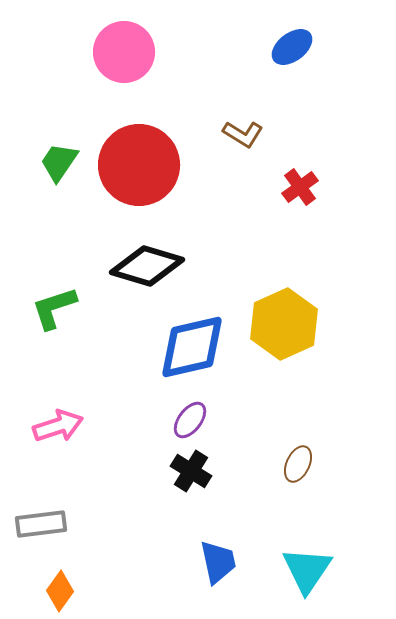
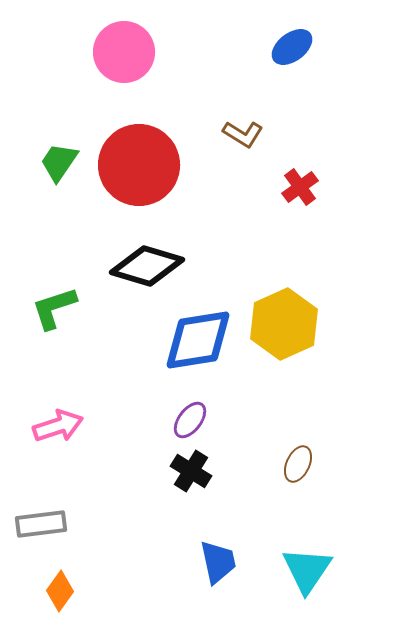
blue diamond: moved 6 px right, 7 px up; rotated 4 degrees clockwise
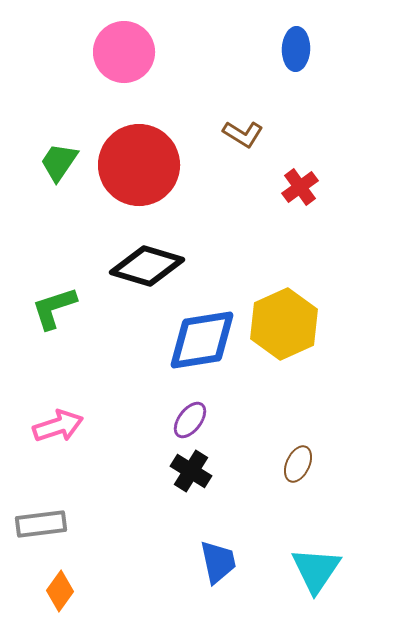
blue ellipse: moved 4 px right, 2 px down; rotated 51 degrees counterclockwise
blue diamond: moved 4 px right
cyan triangle: moved 9 px right
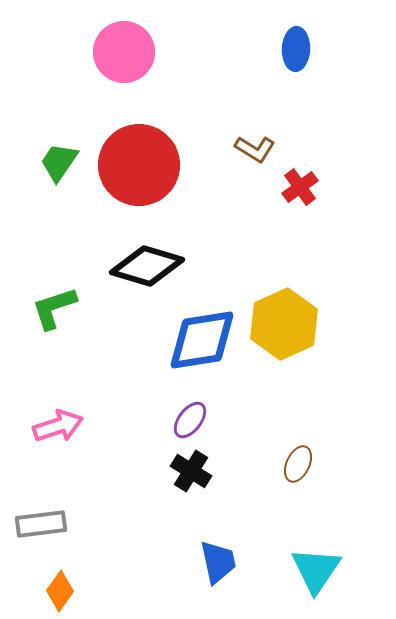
brown L-shape: moved 12 px right, 15 px down
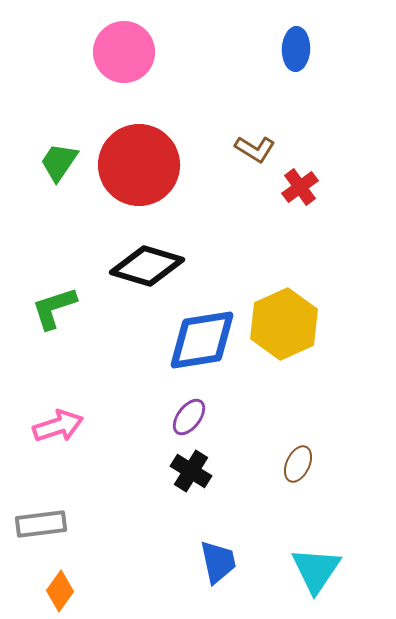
purple ellipse: moved 1 px left, 3 px up
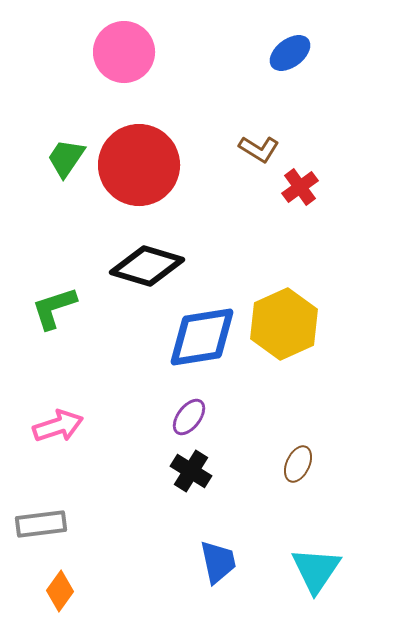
blue ellipse: moved 6 px left, 4 px down; rotated 51 degrees clockwise
brown L-shape: moved 4 px right
green trapezoid: moved 7 px right, 4 px up
blue diamond: moved 3 px up
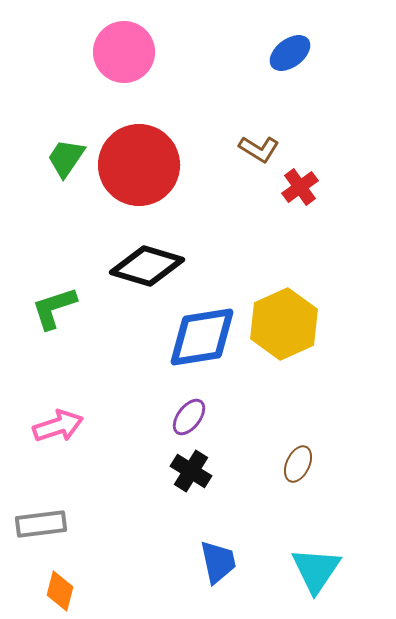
orange diamond: rotated 21 degrees counterclockwise
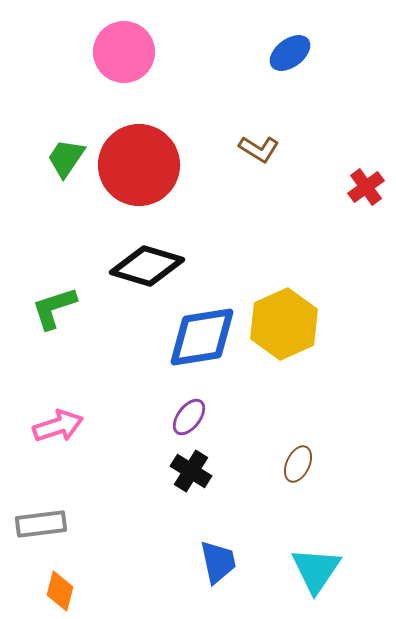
red cross: moved 66 px right
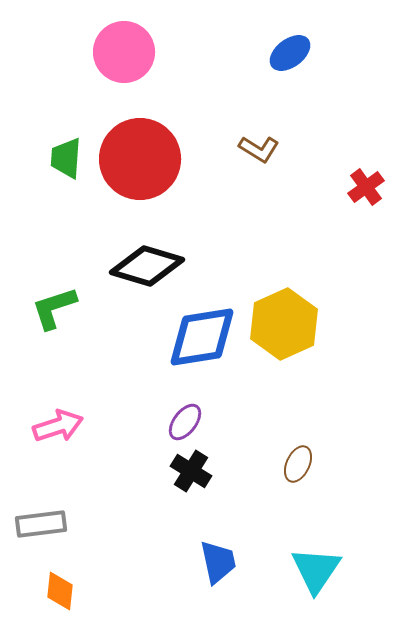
green trapezoid: rotated 30 degrees counterclockwise
red circle: moved 1 px right, 6 px up
purple ellipse: moved 4 px left, 5 px down
orange diamond: rotated 9 degrees counterclockwise
